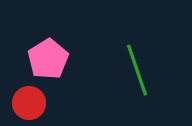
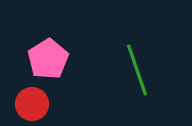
red circle: moved 3 px right, 1 px down
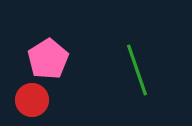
red circle: moved 4 px up
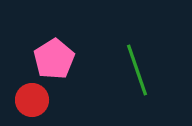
pink pentagon: moved 6 px right
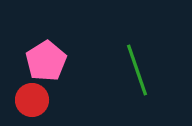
pink pentagon: moved 8 px left, 2 px down
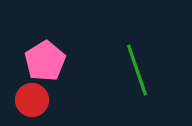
pink pentagon: moved 1 px left
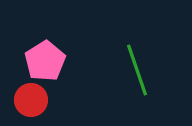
red circle: moved 1 px left
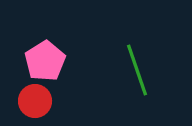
red circle: moved 4 px right, 1 px down
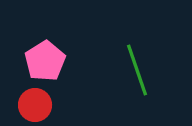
red circle: moved 4 px down
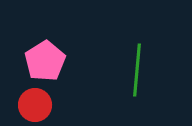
green line: rotated 24 degrees clockwise
